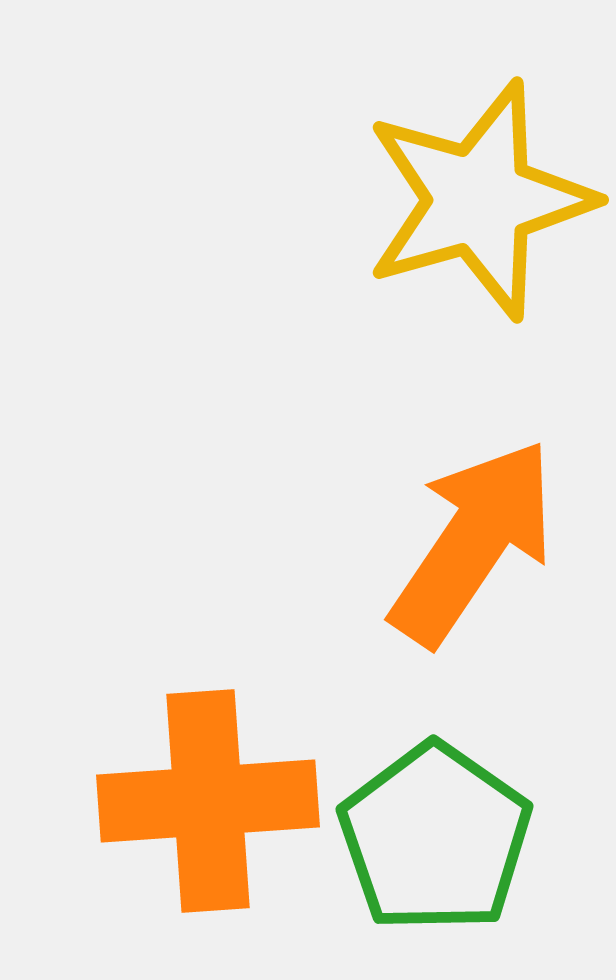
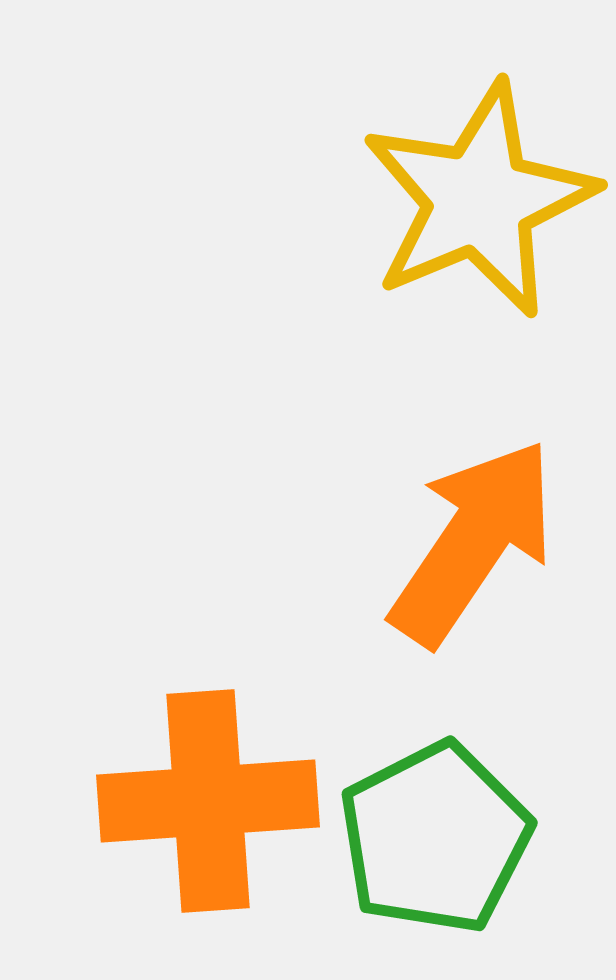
yellow star: rotated 7 degrees counterclockwise
green pentagon: rotated 10 degrees clockwise
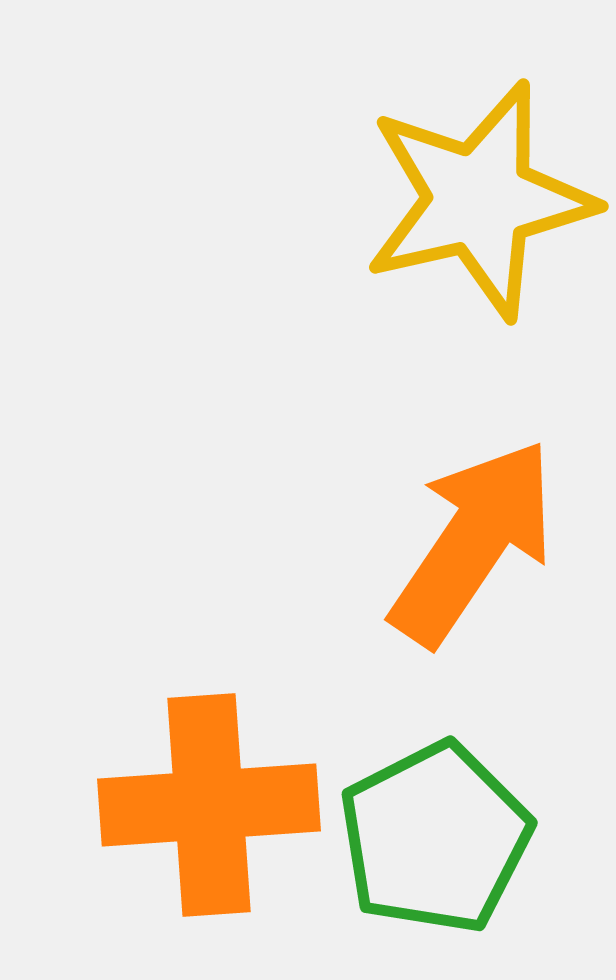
yellow star: rotated 10 degrees clockwise
orange cross: moved 1 px right, 4 px down
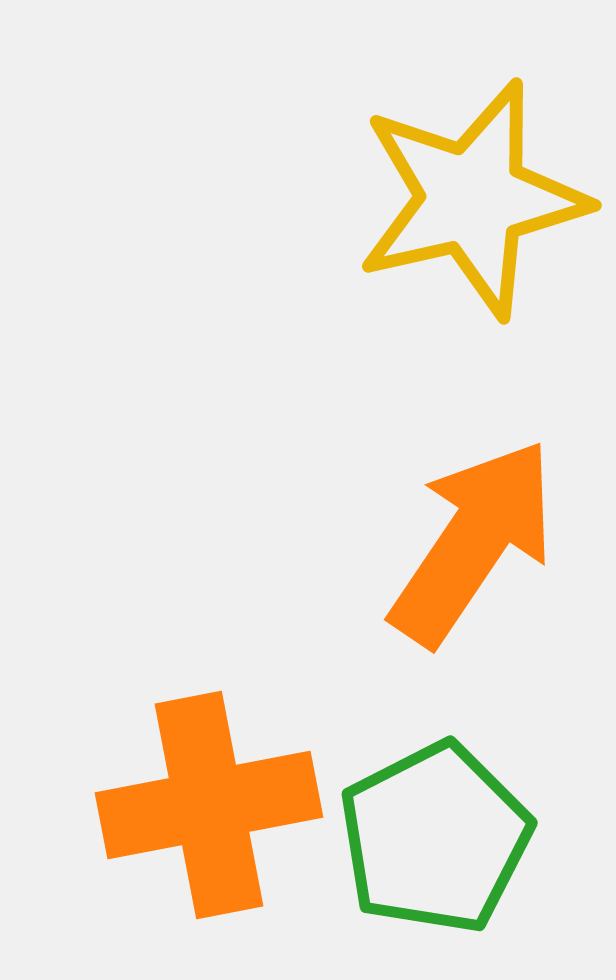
yellow star: moved 7 px left, 1 px up
orange cross: rotated 7 degrees counterclockwise
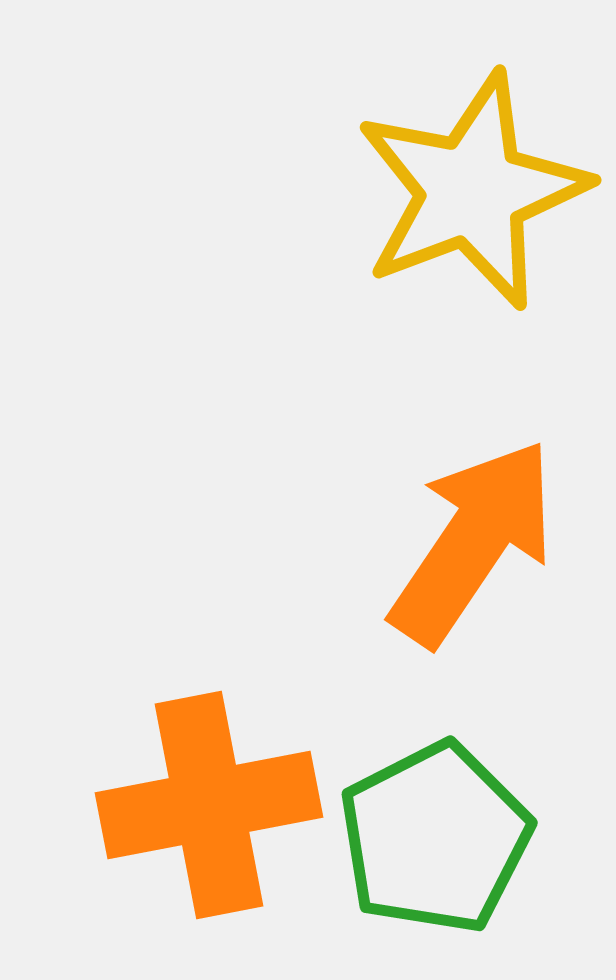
yellow star: moved 8 px up; rotated 8 degrees counterclockwise
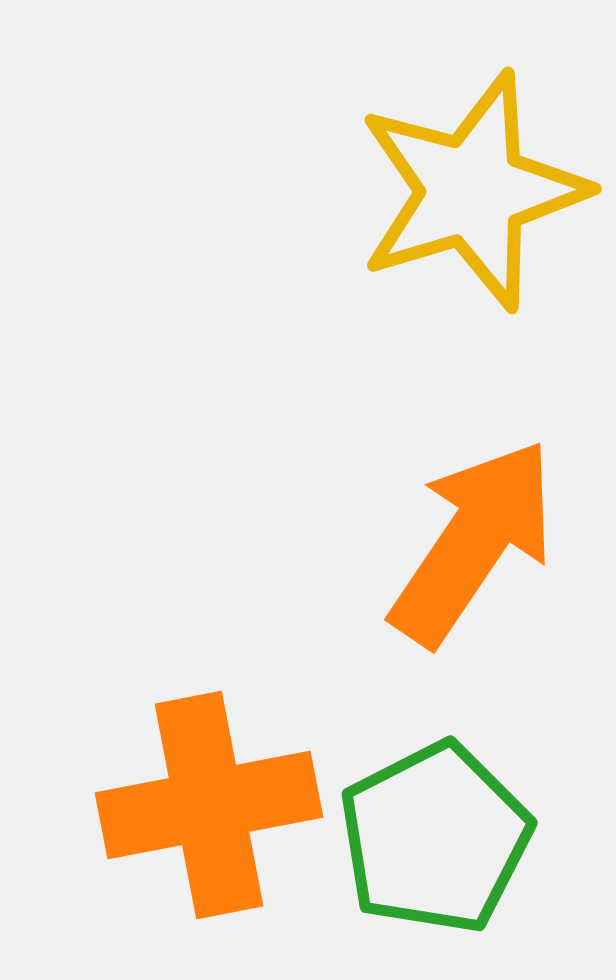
yellow star: rotated 4 degrees clockwise
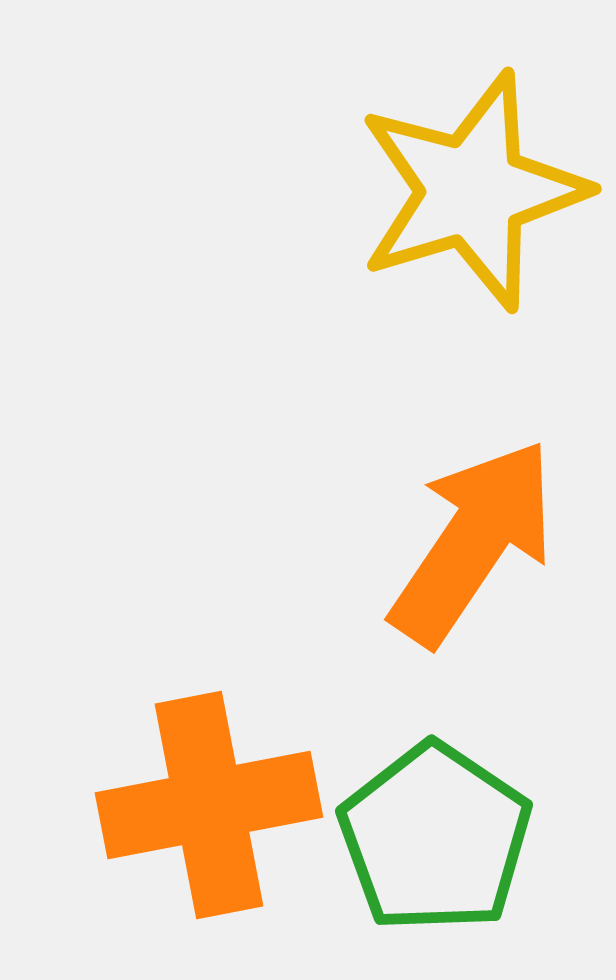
green pentagon: rotated 11 degrees counterclockwise
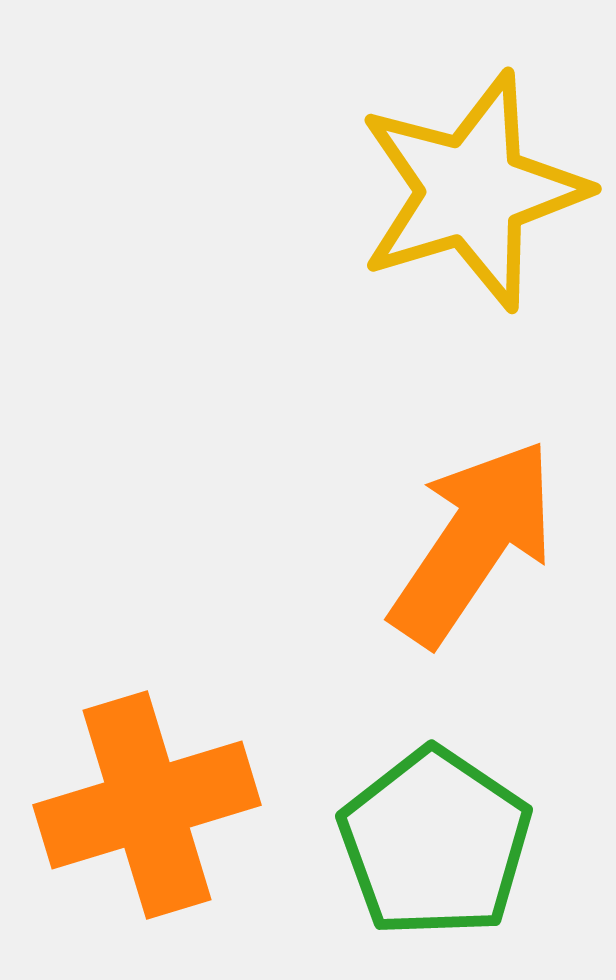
orange cross: moved 62 px left; rotated 6 degrees counterclockwise
green pentagon: moved 5 px down
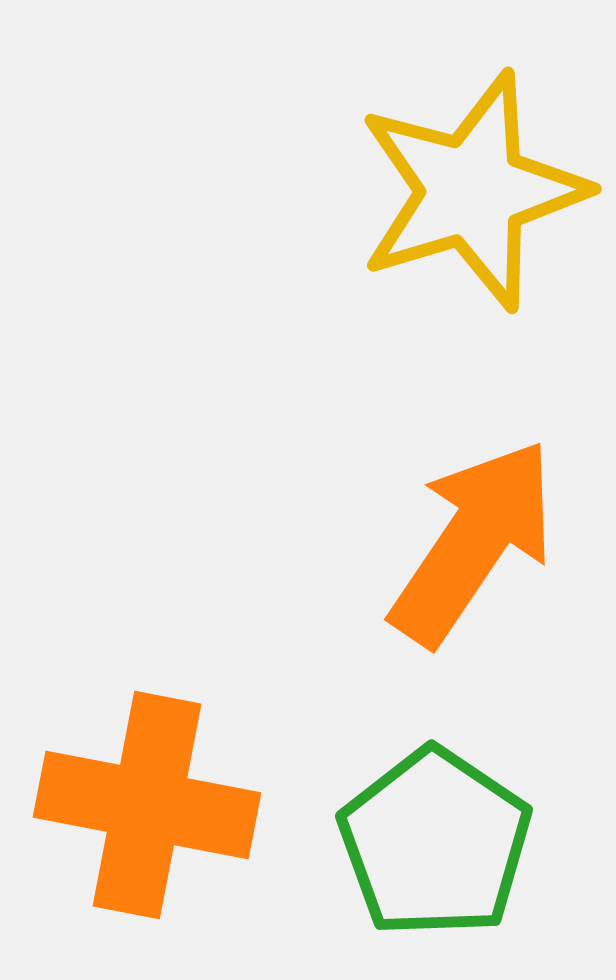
orange cross: rotated 28 degrees clockwise
